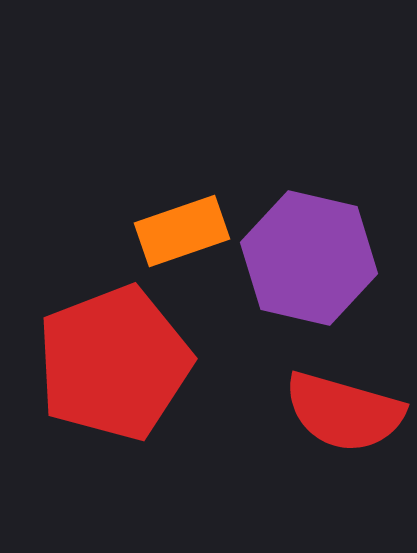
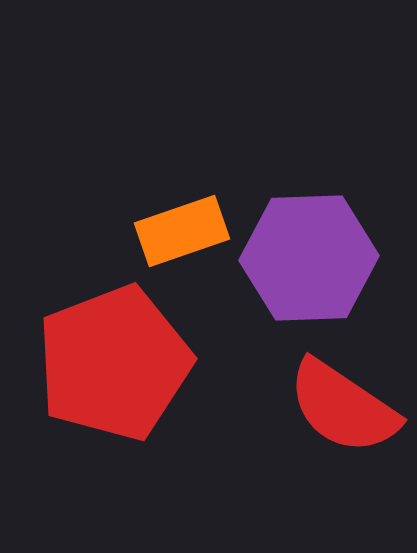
purple hexagon: rotated 15 degrees counterclockwise
red semicircle: moved 1 px left, 5 px up; rotated 18 degrees clockwise
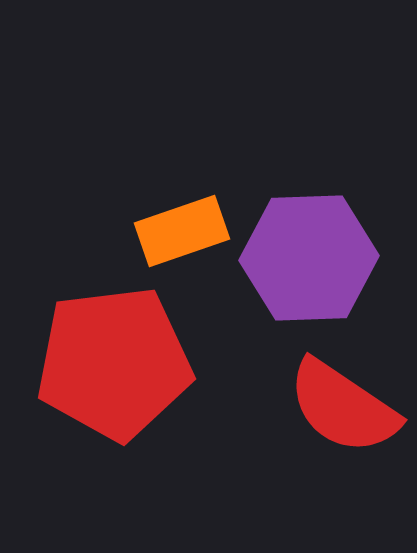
red pentagon: rotated 14 degrees clockwise
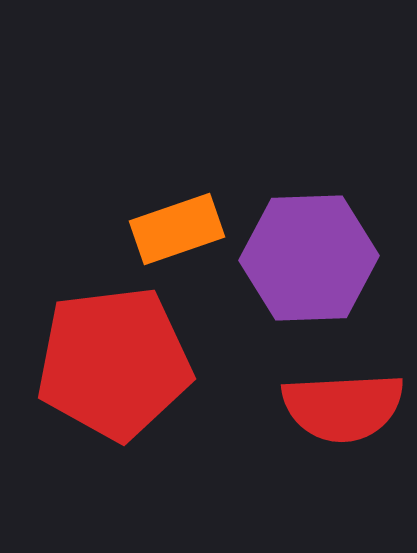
orange rectangle: moved 5 px left, 2 px up
red semicircle: rotated 37 degrees counterclockwise
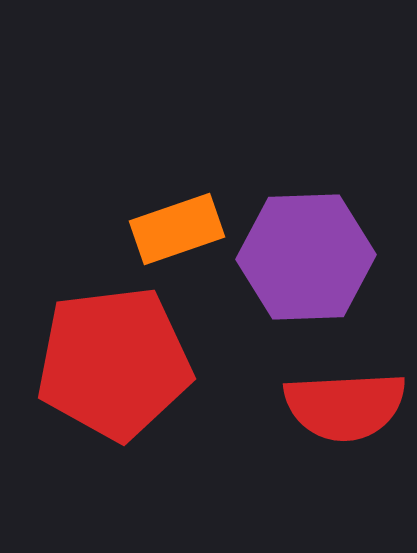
purple hexagon: moved 3 px left, 1 px up
red semicircle: moved 2 px right, 1 px up
